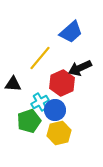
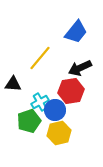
blue trapezoid: moved 5 px right; rotated 10 degrees counterclockwise
red hexagon: moved 9 px right, 8 px down; rotated 15 degrees clockwise
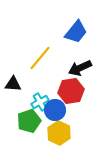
yellow hexagon: rotated 20 degrees counterclockwise
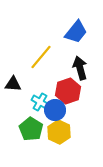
yellow line: moved 1 px right, 1 px up
black arrow: rotated 100 degrees clockwise
red hexagon: moved 3 px left; rotated 10 degrees counterclockwise
cyan cross: rotated 30 degrees counterclockwise
green pentagon: moved 2 px right, 8 px down; rotated 20 degrees counterclockwise
yellow hexagon: moved 1 px up
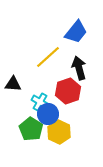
yellow line: moved 7 px right; rotated 8 degrees clockwise
black arrow: moved 1 px left
blue circle: moved 7 px left, 4 px down
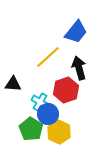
red hexagon: moved 2 px left, 1 px up
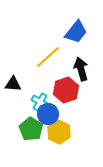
black arrow: moved 2 px right, 1 px down
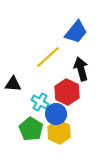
red hexagon: moved 1 px right, 2 px down; rotated 15 degrees counterclockwise
blue circle: moved 8 px right
